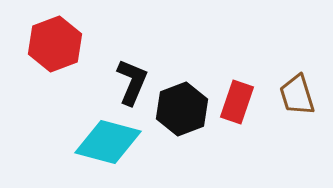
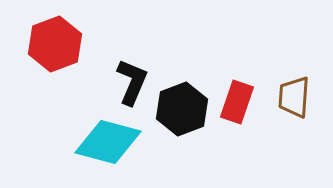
brown trapezoid: moved 3 px left, 2 px down; rotated 21 degrees clockwise
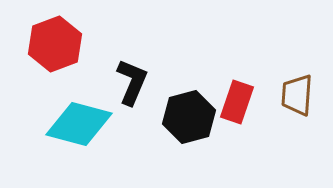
brown trapezoid: moved 3 px right, 2 px up
black hexagon: moved 7 px right, 8 px down; rotated 6 degrees clockwise
cyan diamond: moved 29 px left, 18 px up
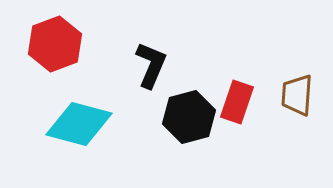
black L-shape: moved 19 px right, 17 px up
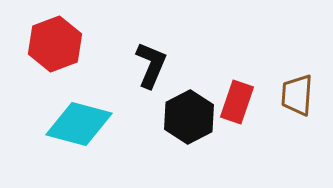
black hexagon: rotated 12 degrees counterclockwise
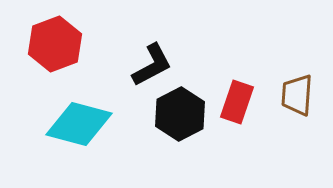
black L-shape: moved 1 px right; rotated 39 degrees clockwise
black hexagon: moved 9 px left, 3 px up
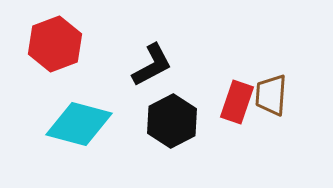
brown trapezoid: moved 26 px left
black hexagon: moved 8 px left, 7 px down
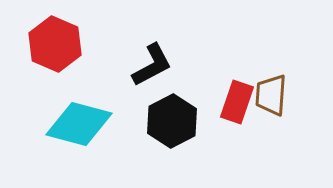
red hexagon: rotated 16 degrees counterclockwise
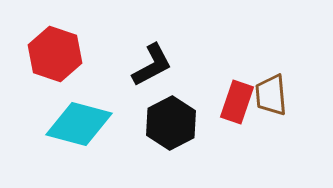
red hexagon: moved 10 px down; rotated 4 degrees counterclockwise
brown trapezoid: rotated 9 degrees counterclockwise
black hexagon: moved 1 px left, 2 px down
